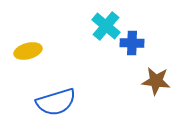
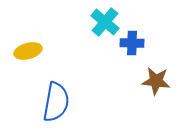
cyan cross: moved 1 px left, 4 px up
blue semicircle: rotated 63 degrees counterclockwise
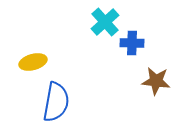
cyan cross: rotated 8 degrees clockwise
yellow ellipse: moved 5 px right, 11 px down
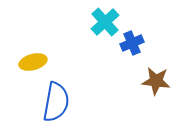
blue cross: rotated 25 degrees counterclockwise
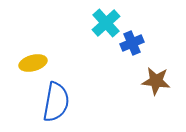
cyan cross: moved 1 px right, 1 px down
yellow ellipse: moved 1 px down
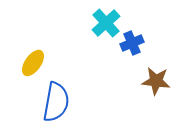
yellow ellipse: rotated 40 degrees counterclockwise
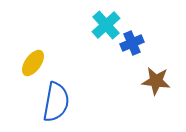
cyan cross: moved 2 px down
